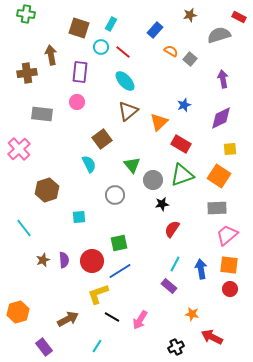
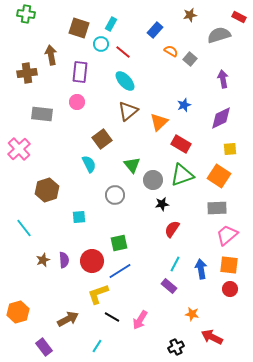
cyan circle at (101, 47): moved 3 px up
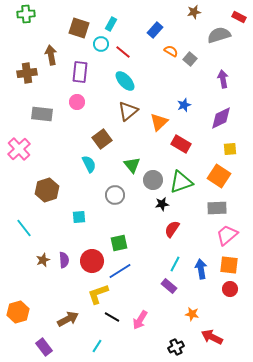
green cross at (26, 14): rotated 12 degrees counterclockwise
brown star at (190, 15): moved 4 px right, 3 px up
green triangle at (182, 175): moved 1 px left, 7 px down
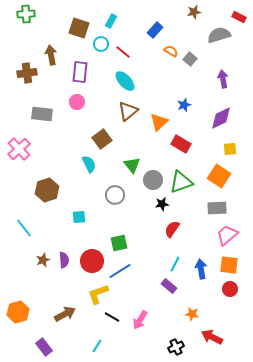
cyan rectangle at (111, 24): moved 3 px up
brown arrow at (68, 319): moved 3 px left, 5 px up
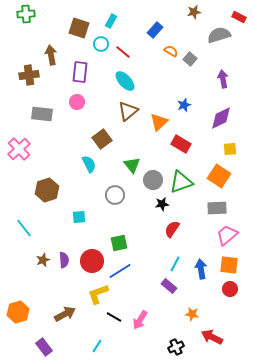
brown cross at (27, 73): moved 2 px right, 2 px down
black line at (112, 317): moved 2 px right
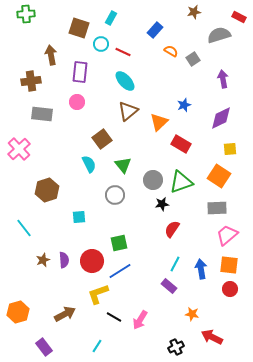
cyan rectangle at (111, 21): moved 3 px up
red line at (123, 52): rotated 14 degrees counterclockwise
gray square at (190, 59): moved 3 px right; rotated 16 degrees clockwise
brown cross at (29, 75): moved 2 px right, 6 px down
green triangle at (132, 165): moved 9 px left
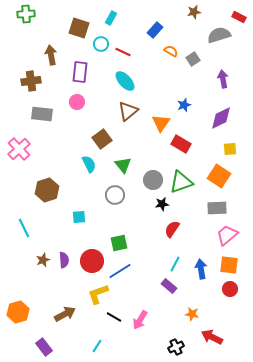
orange triangle at (159, 122): moved 2 px right, 1 px down; rotated 12 degrees counterclockwise
cyan line at (24, 228): rotated 12 degrees clockwise
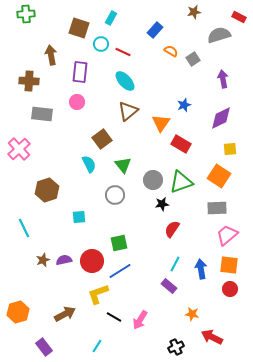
brown cross at (31, 81): moved 2 px left; rotated 12 degrees clockwise
purple semicircle at (64, 260): rotated 98 degrees counterclockwise
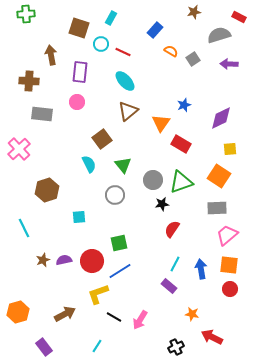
purple arrow at (223, 79): moved 6 px right, 15 px up; rotated 78 degrees counterclockwise
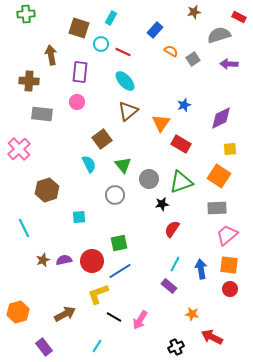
gray circle at (153, 180): moved 4 px left, 1 px up
